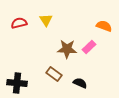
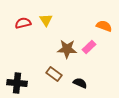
red semicircle: moved 4 px right
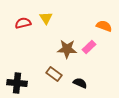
yellow triangle: moved 2 px up
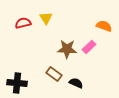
black semicircle: moved 4 px left
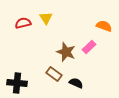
brown star: moved 1 px left, 3 px down; rotated 18 degrees clockwise
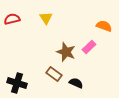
red semicircle: moved 11 px left, 4 px up
black cross: rotated 12 degrees clockwise
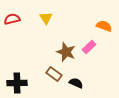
black cross: rotated 18 degrees counterclockwise
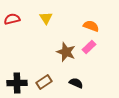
orange semicircle: moved 13 px left
brown rectangle: moved 10 px left, 8 px down; rotated 70 degrees counterclockwise
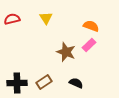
pink rectangle: moved 2 px up
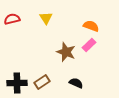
brown rectangle: moved 2 px left
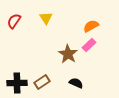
red semicircle: moved 2 px right, 2 px down; rotated 42 degrees counterclockwise
orange semicircle: rotated 49 degrees counterclockwise
brown star: moved 2 px right, 2 px down; rotated 12 degrees clockwise
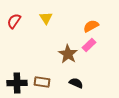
brown rectangle: rotated 42 degrees clockwise
